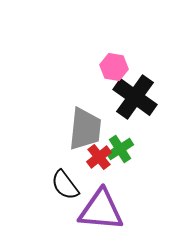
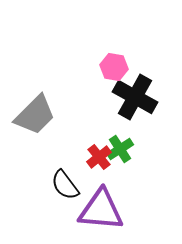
black cross: rotated 6 degrees counterclockwise
gray trapezoid: moved 50 px left, 14 px up; rotated 39 degrees clockwise
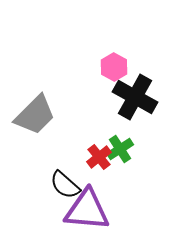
pink hexagon: rotated 20 degrees clockwise
black semicircle: rotated 12 degrees counterclockwise
purple triangle: moved 14 px left
